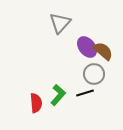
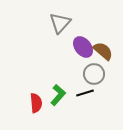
purple ellipse: moved 4 px left
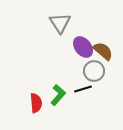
gray triangle: rotated 15 degrees counterclockwise
gray circle: moved 3 px up
black line: moved 2 px left, 4 px up
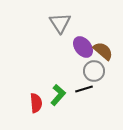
black line: moved 1 px right
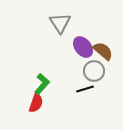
black line: moved 1 px right
green L-shape: moved 16 px left, 11 px up
red semicircle: rotated 24 degrees clockwise
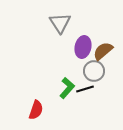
purple ellipse: rotated 50 degrees clockwise
brown semicircle: rotated 80 degrees counterclockwise
green L-shape: moved 25 px right, 4 px down
red semicircle: moved 7 px down
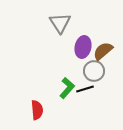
red semicircle: moved 1 px right; rotated 24 degrees counterclockwise
